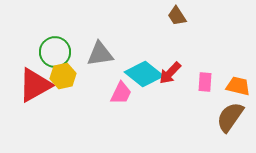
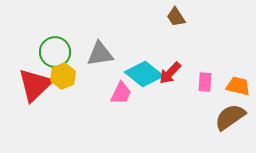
brown trapezoid: moved 1 px left, 1 px down
yellow hexagon: rotated 10 degrees counterclockwise
red triangle: rotated 15 degrees counterclockwise
brown semicircle: rotated 20 degrees clockwise
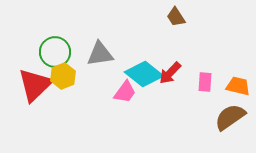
pink trapezoid: moved 4 px right, 1 px up; rotated 10 degrees clockwise
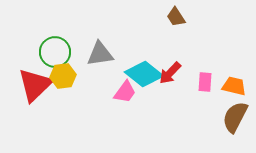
yellow hexagon: rotated 15 degrees clockwise
orange trapezoid: moved 4 px left
brown semicircle: moved 5 px right; rotated 28 degrees counterclockwise
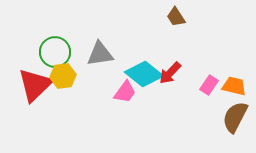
pink rectangle: moved 4 px right, 3 px down; rotated 30 degrees clockwise
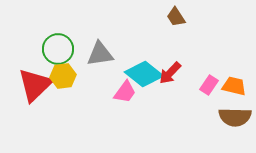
green circle: moved 3 px right, 3 px up
brown semicircle: rotated 116 degrees counterclockwise
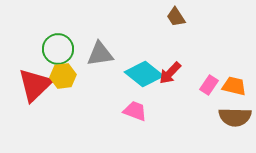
pink trapezoid: moved 10 px right, 19 px down; rotated 105 degrees counterclockwise
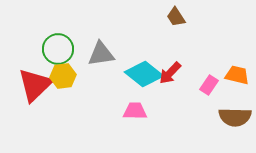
gray triangle: moved 1 px right
orange trapezoid: moved 3 px right, 11 px up
pink trapezoid: rotated 20 degrees counterclockwise
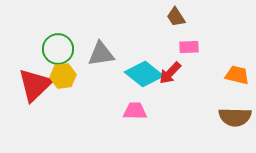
pink rectangle: moved 20 px left, 38 px up; rotated 54 degrees clockwise
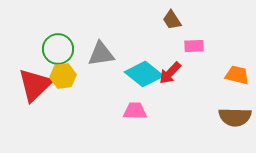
brown trapezoid: moved 4 px left, 3 px down
pink rectangle: moved 5 px right, 1 px up
